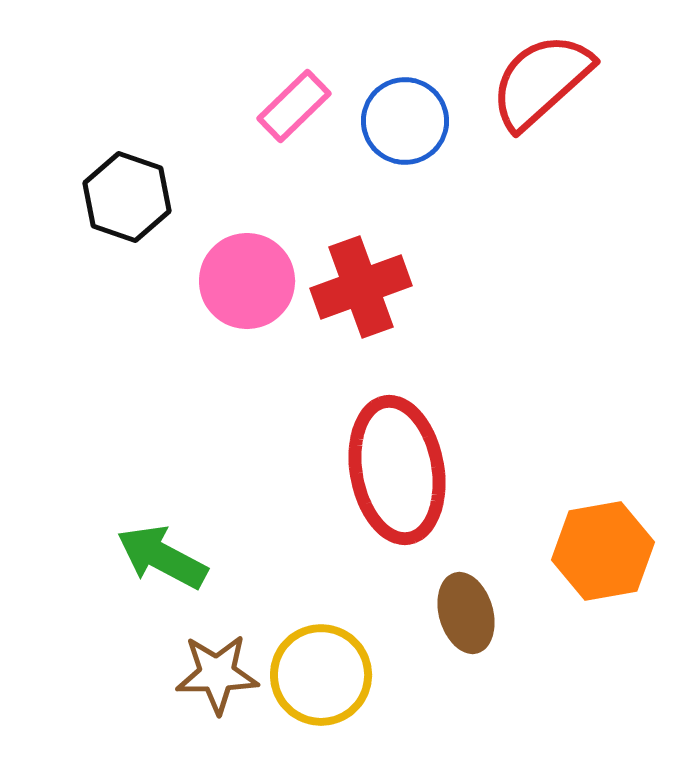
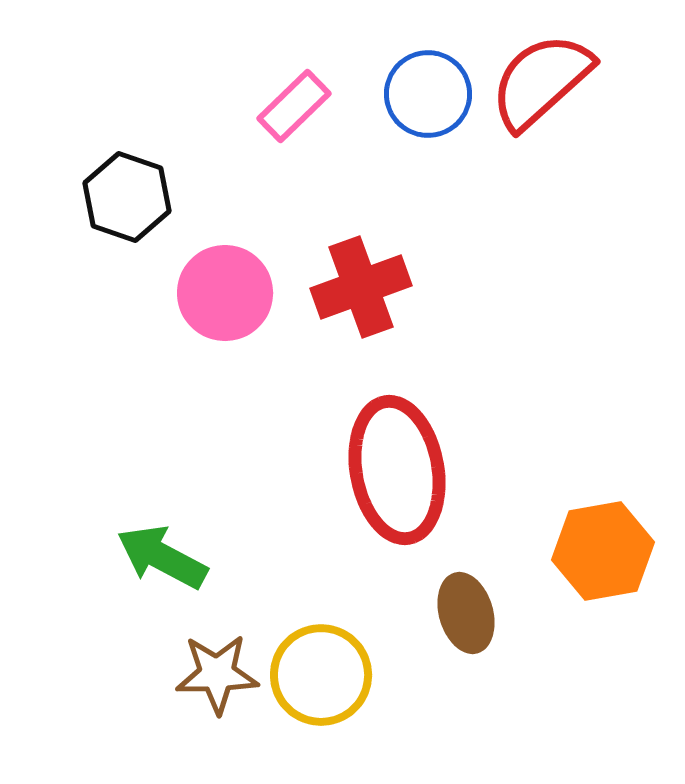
blue circle: moved 23 px right, 27 px up
pink circle: moved 22 px left, 12 px down
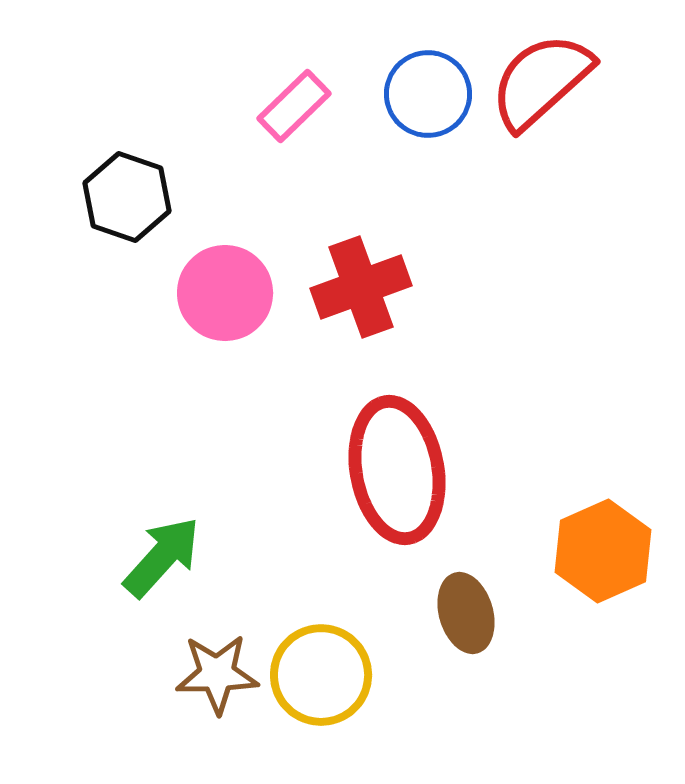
orange hexagon: rotated 14 degrees counterclockwise
green arrow: rotated 104 degrees clockwise
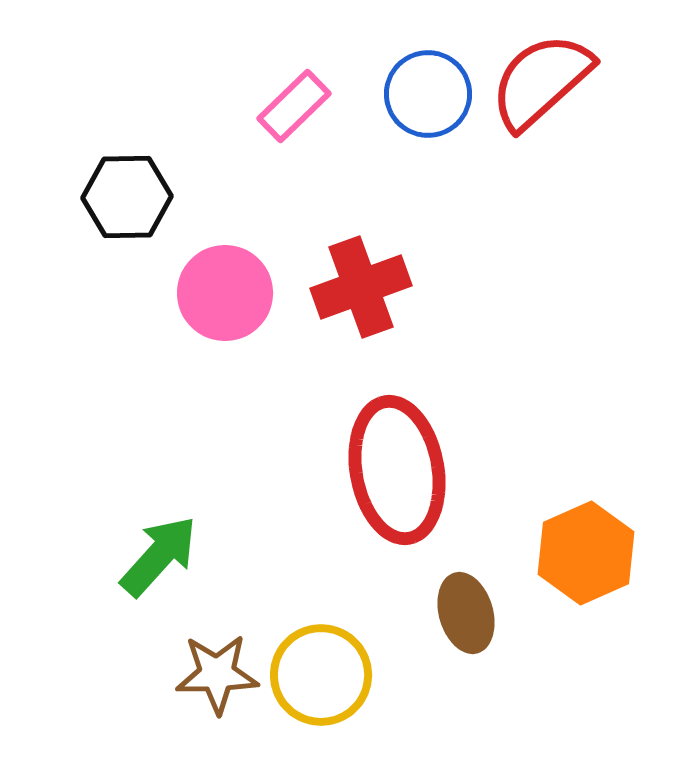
black hexagon: rotated 20 degrees counterclockwise
orange hexagon: moved 17 px left, 2 px down
green arrow: moved 3 px left, 1 px up
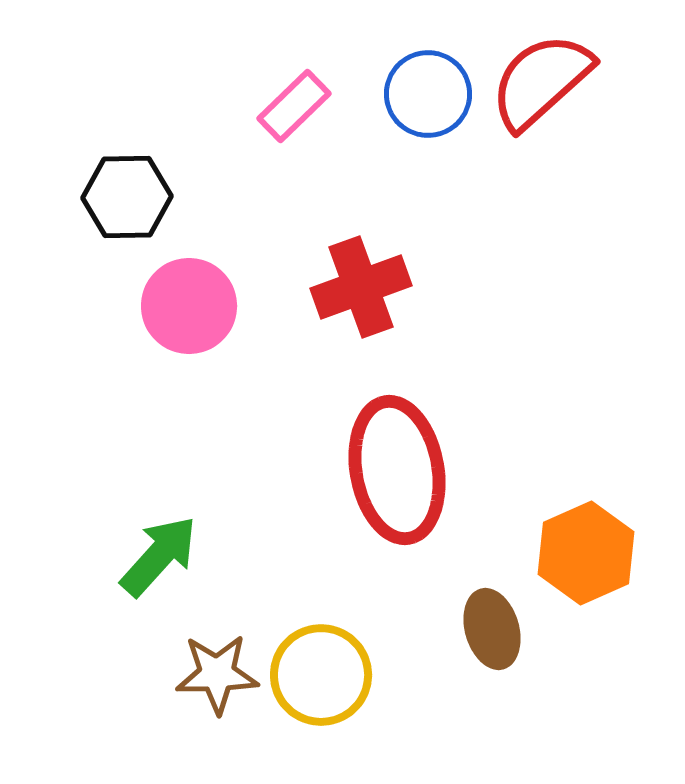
pink circle: moved 36 px left, 13 px down
brown ellipse: moved 26 px right, 16 px down
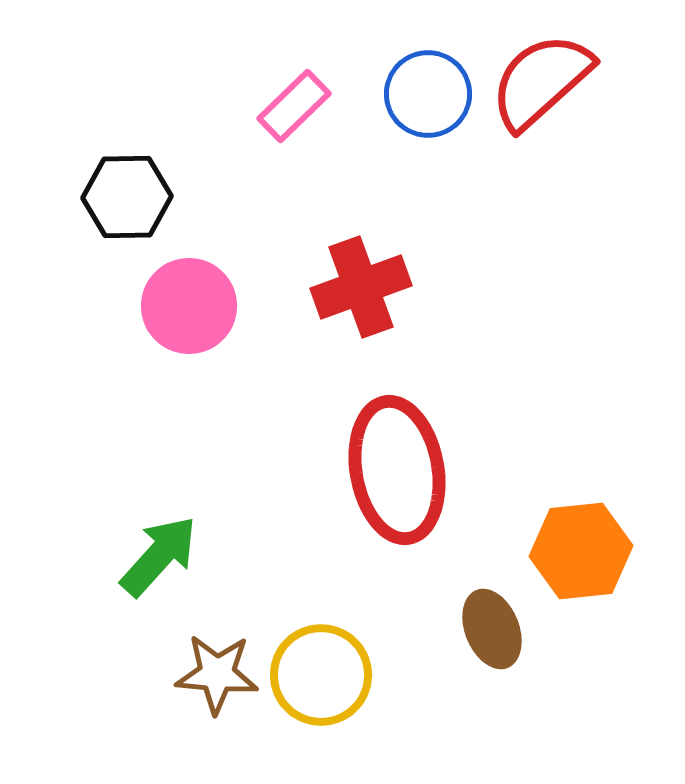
orange hexagon: moved 5 px left, 2 px up; rotated 18 degrees clockwise
brown ellipse: rotated 6 degrees counterclockwise
brown star: rotated 6 degrees clockwise
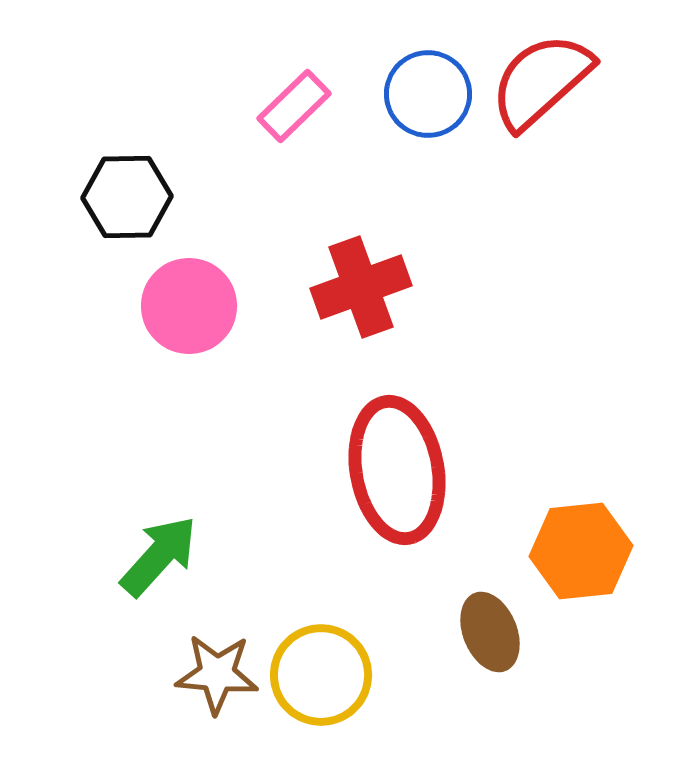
brown ellipse: moved 2 px left, 3 px down
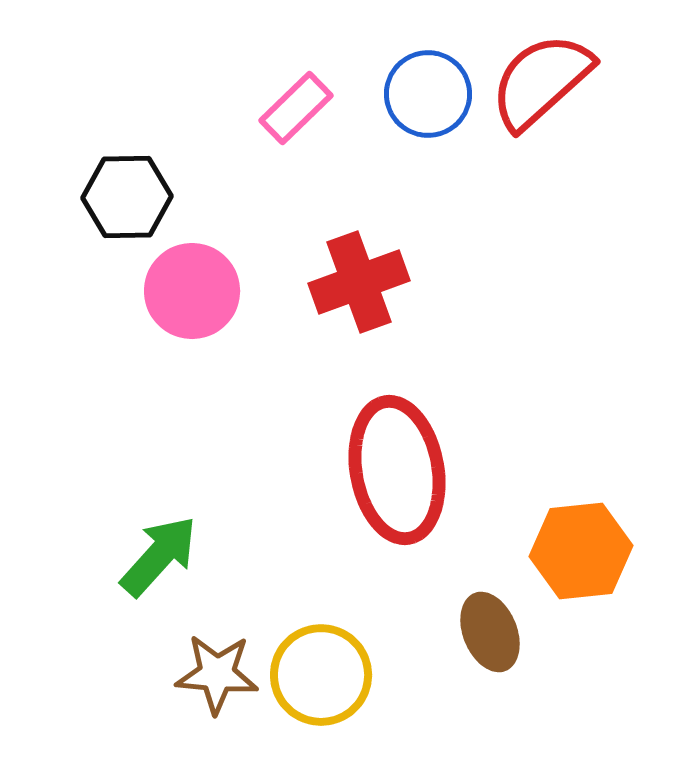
pink rectangle: moved 2 px right, 2 px down
red cross: moved 2 px left, 5 px up
pink circle: moved 3 px right, 15 px up
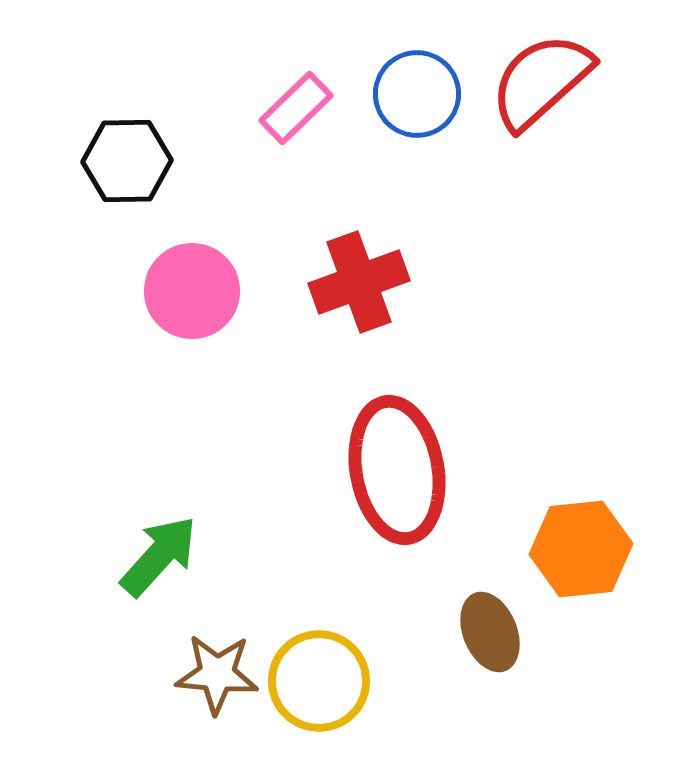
blue circle: moved 11 px left
black hexagon: moved 36 px up
orange hexagon: moved 2 px up
yellow circle: moved 2 px left, 6 px down
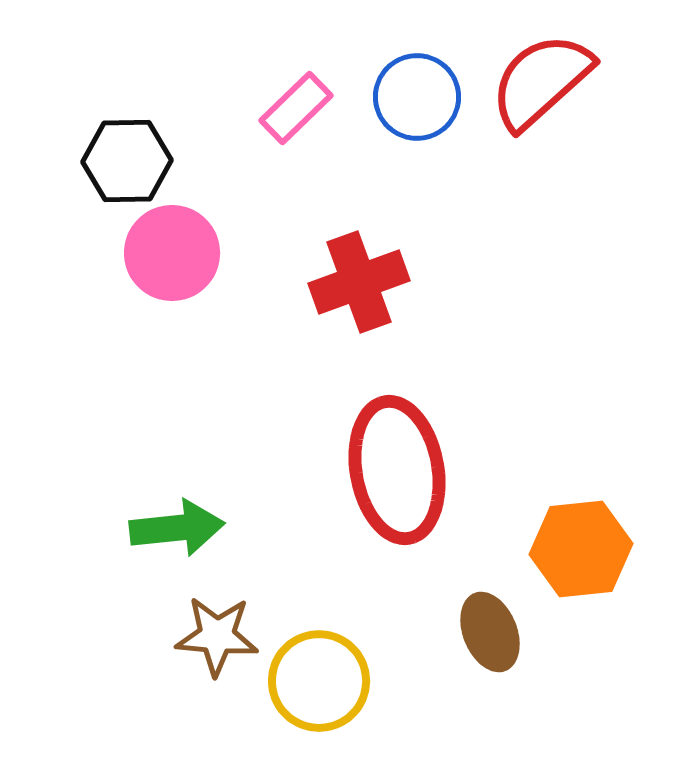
blue circle: moved 3 px down
pink circle: moved 20 px left, 38 px up
green arrow: moved 18 px right, 28 px up; rotated 42 degrees clockwise
brown star: moved 38 px up
